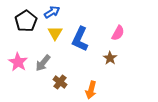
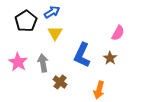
blue L-shape: moved 2 px right, 16 px down
gray arrow: rotated 132 degrees clockwise
orange arrow: moved 8 px right
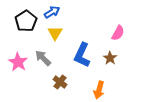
gray arrow: moved 5 px up; rotated 36 degrees counterclockwise
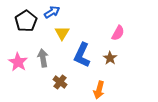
yellow triangle: moved 7 px right
gray arrow: rotated 36 degrees clockwise
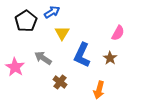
gray arrow: rotated 48 degrees counterclockwise
pink star: moved 3 px left, 5 px down
